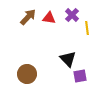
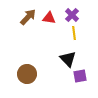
yellow line: moved 13 px left, 5 px down
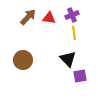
purple cross: rotated 24 degrees clockwise
brown circle: moved 4 px left, 14 px up
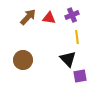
yellow line: moved 3 px right, 4 px down
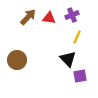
yellow line: rotated 32 degrees clockwise
brown circle: moved 6 px left
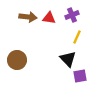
brown arrow: rotated 54 degrees clockwise
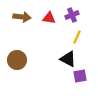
brown arrow: moved 6 px left
black triangle: rotated 18 degrees counterclockwise
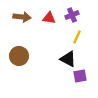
brown circle: moved 2 px right, 4 px up
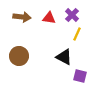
purple cross: rotated 24 degrees counterclockwise
yellow line: moved 3 px up
black triangle: moved 4 px left, 2 px up
purple square: rotated 24 degrees clockwise
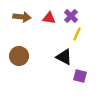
purple cross: moved 1 px left, 1 px down
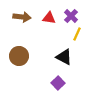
purple square: moved 22 px left, 7 px down; rotated 32 degrees clockwise
